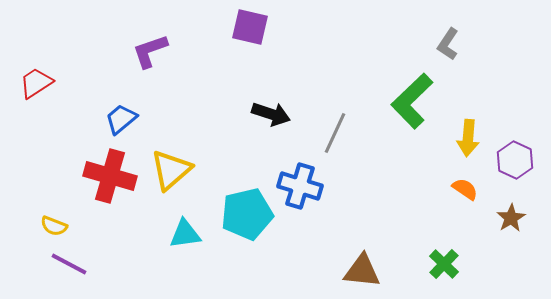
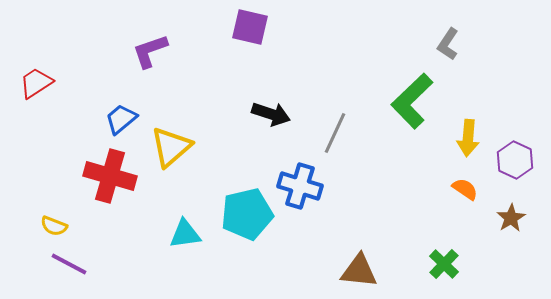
yellow triangle: moved 23 px up
brown triangle: moved 3 px left
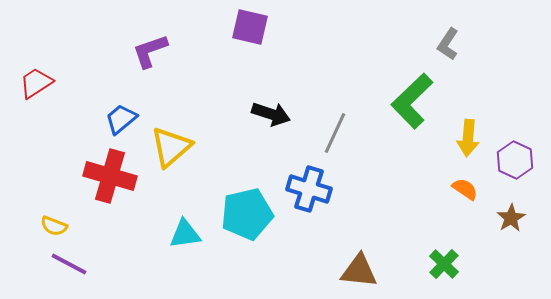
blue cross: moved 9 px right, 3 px down
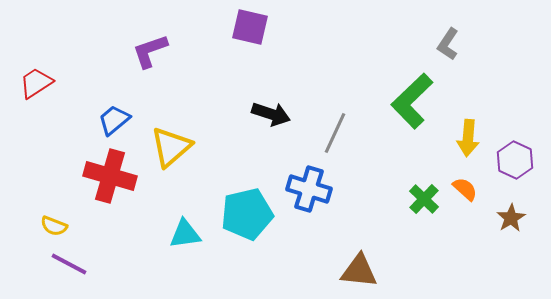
blue trapezoid: moved 7 px left, 1 px down
orange semicircle: rotated 8 degrees clockwise
green cross: moved 20 px left, 65 px up
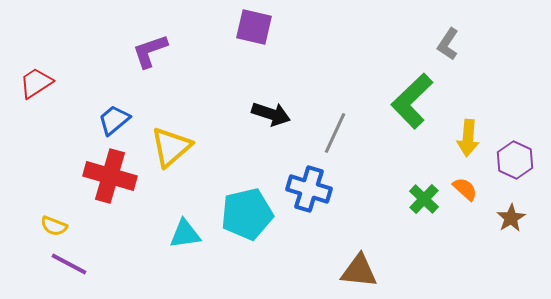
purple square: moved 4 px right
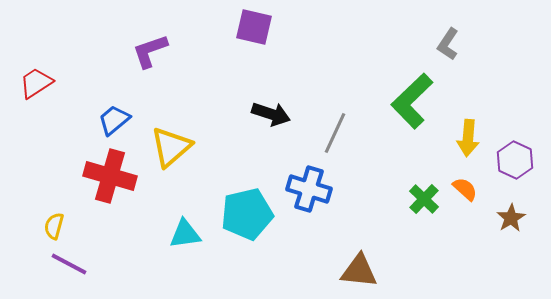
yellow semicircle: rotated 84 degrees clockwise
